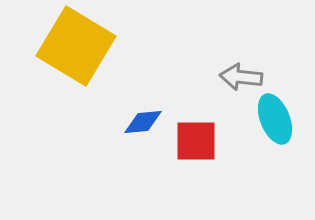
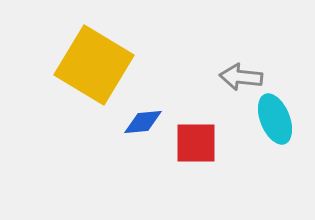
yellow square: moved 18 px right, 19 px down
red square: moved 2 px down
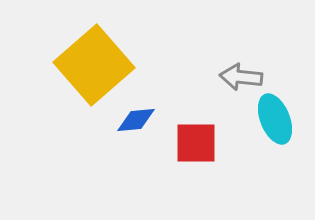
yellow square: rotated 18 degrees clockwise
blue diamond: moved 7 px left, 2 px up
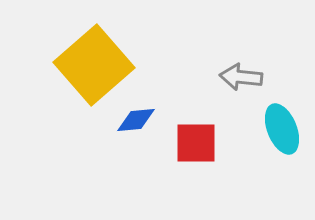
cyan ellipse: moved 7 px right, 10 px down
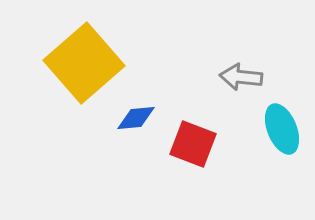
yellow square: moved 10 px left, 2 px up
blue diamond: moved 2 px up
red square: moved 3 px left, 1 px down; rotated 21 degrees clockwise
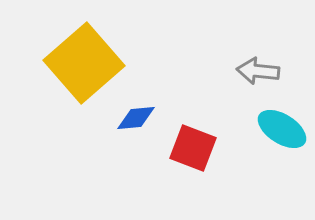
gray arrow: moved 17 px right, 6 px up
cyan ellipse: rotated 36 degrees counterclockwise
red square: moved 4 px down
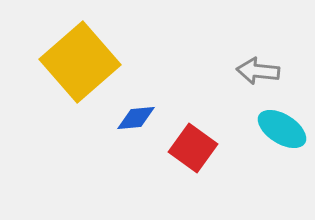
yellow square: moved 4 px left, 1 px up
red square: rotated 15 degrees clockwise
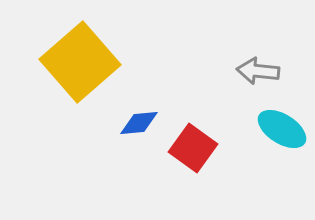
blue diamond: moved 3 px right, 5 px down
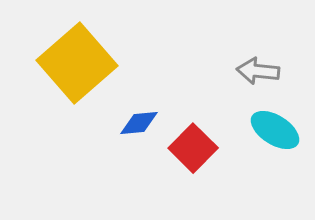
yellow square: moved 3 px left, 1 px down
cyan ellipse: moved 7 px left, 1 px down
red square: rotated 9 degrees clockwise
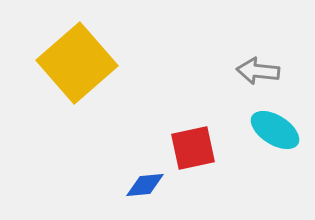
blue diamond: moved 6 px right, 62 px down
red square: rotated 33 degrees clockwise
